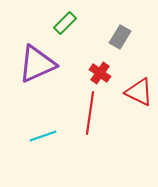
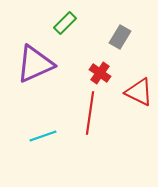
purple triangle: moved 2 px left
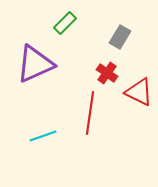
red cross: moved 7 px right
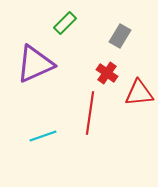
gray rectangle: moved 1 px up
red triangle: moved 1 px down; rotated 32 degrees counterclockwise
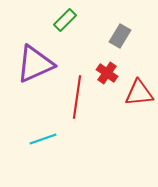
green rectangle: moved 3 px up
red line: moved 13 px left, 16 px up
cyan line: moved 3 px down
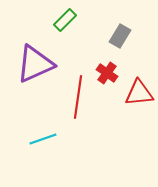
red line: moved 1 px right
